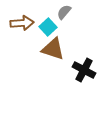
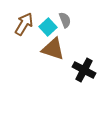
gray semicircle: moved 1 px right, 8 px down; rotated 119 degrees clockwise
brown arrow: moved 2 px right, 1 px down; rotated 55 degrees counterclockwise
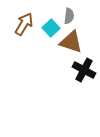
gray semicircle: moved 4 px right, 4 px up; rotated 28 degrees clockwise
cyan square: moved 3 px right, 1 px down
brown triangle: moved 18 px right, 7 px up
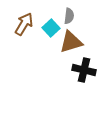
brown triangle: rotated 35 degrees counterclockwise
black cross: rotated 15 degrees counterclockwise
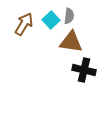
cyan square: moved 8 px up
brown triangle: rotated 25 degrees clockwise
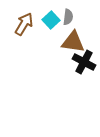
gray semicircle: moved 1 px left, 1 px down
brown triangle: moved 2 px right
black cross: moved 8 px up; rotated 15 degrees clockwise
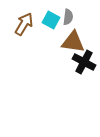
cyan square: rotated 18 degrees counterclockwise
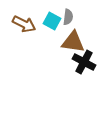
cyan square: moved 1 px right, 1 px down
brown arrow: rotated 85 degrees clockwise
